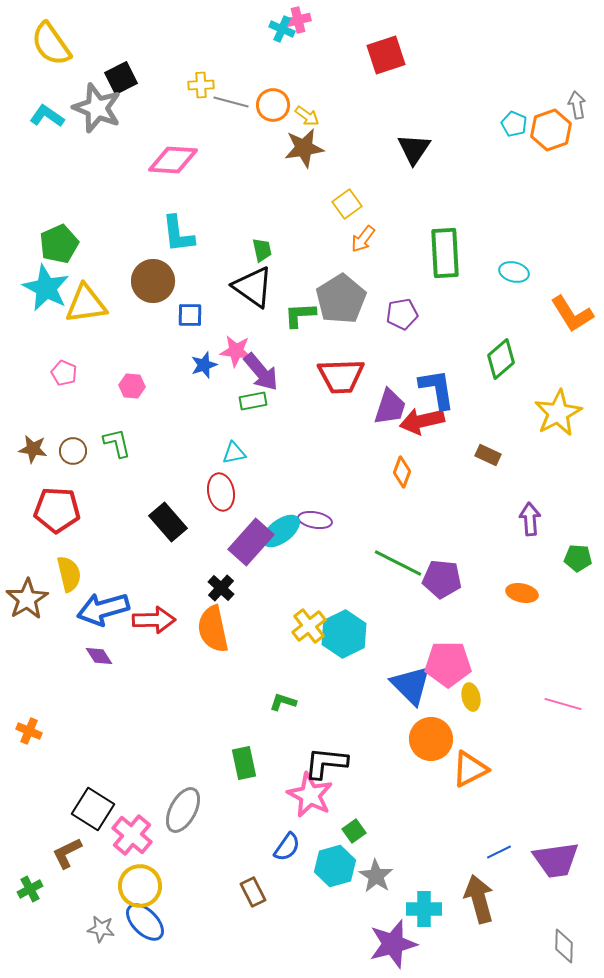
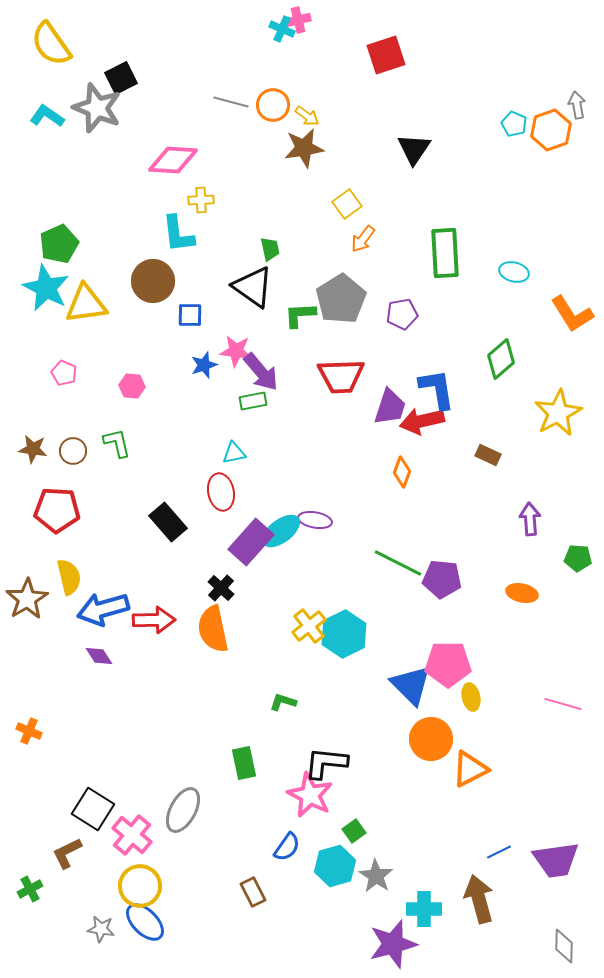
yellow cross at (201, 85): moved 115 px down
green trapezoid at (262, 250): moved 8 px right, 1 px up
yellow semicircle at (69, 574): moved 3 px down
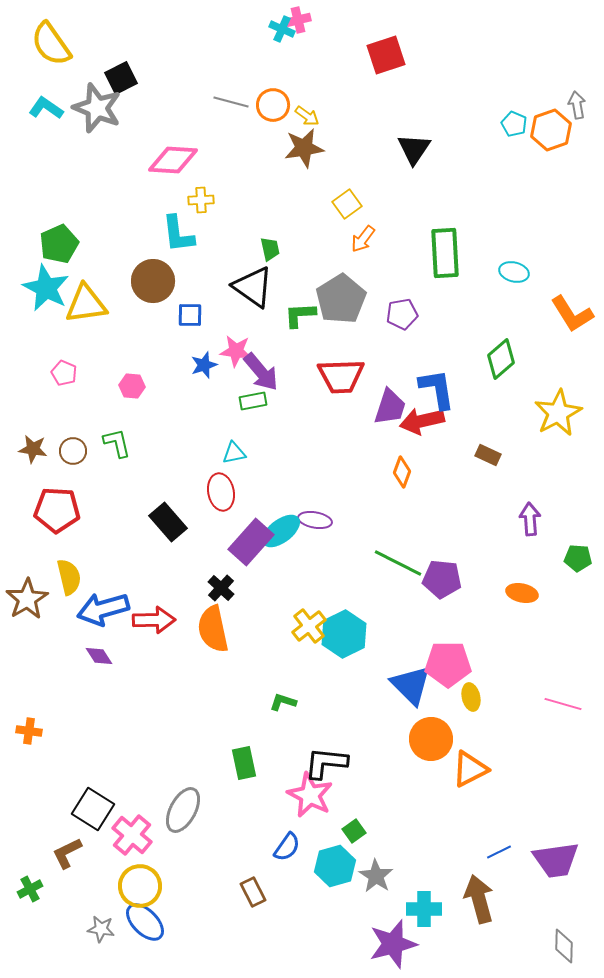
cyan L-shape at (47, 116): moved 1 px left, 8 px up
orange cross at (29, 731): rotated 15 degrees counterclockwise
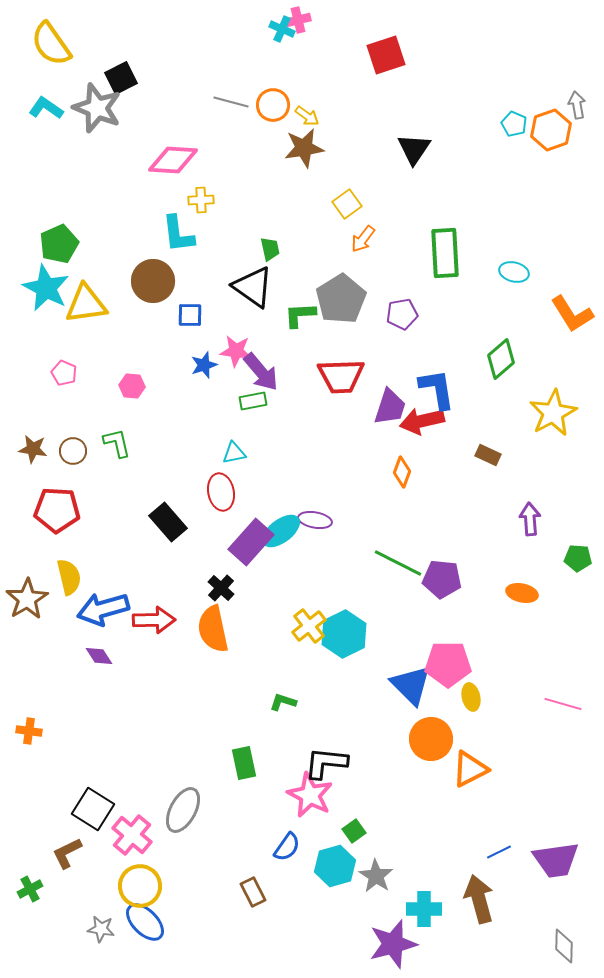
yellow star at (558, 413): moved 5 px left
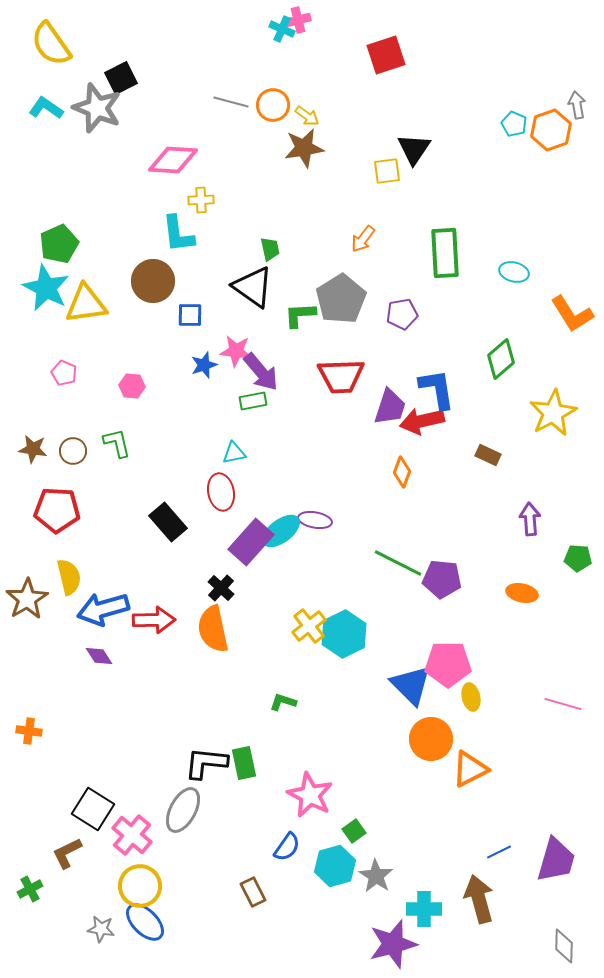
yellow square at (347, 204): moved 40 px right, 33 px up; rotated 28 degrees clockwise
black L-shape at (326, 763): moved 120 px left
purple trapezoid at (556, 860): rotated 66 degrees counterclockwise
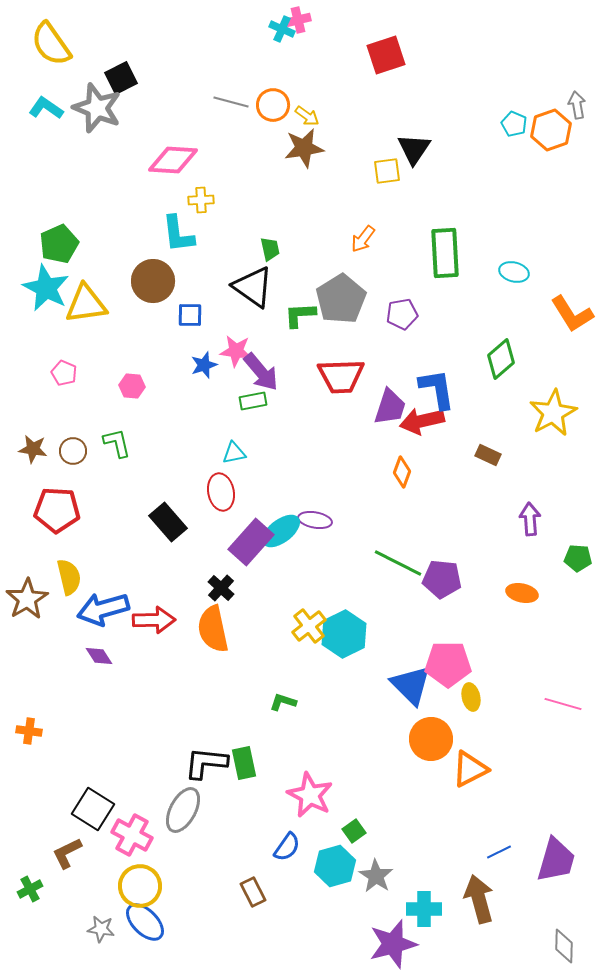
pink cross at (132, 835): rotated 12 degrees counterclockwise
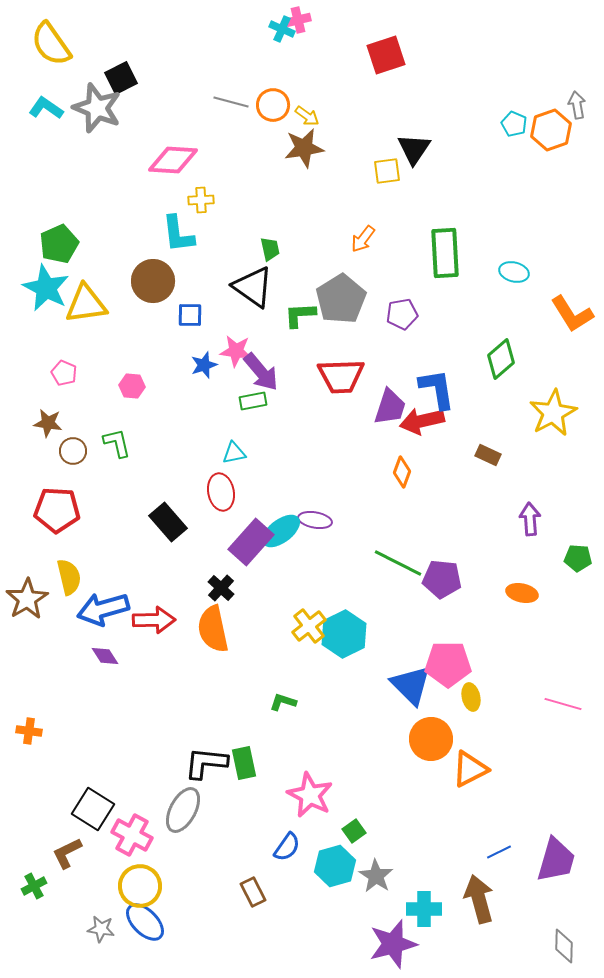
brown star at (33, 449): moved 15 px right, 26 px up
purple diamond at (99, 656): moved 6 px right
green cross at (30, 889): moved 4 px right, 3 px up
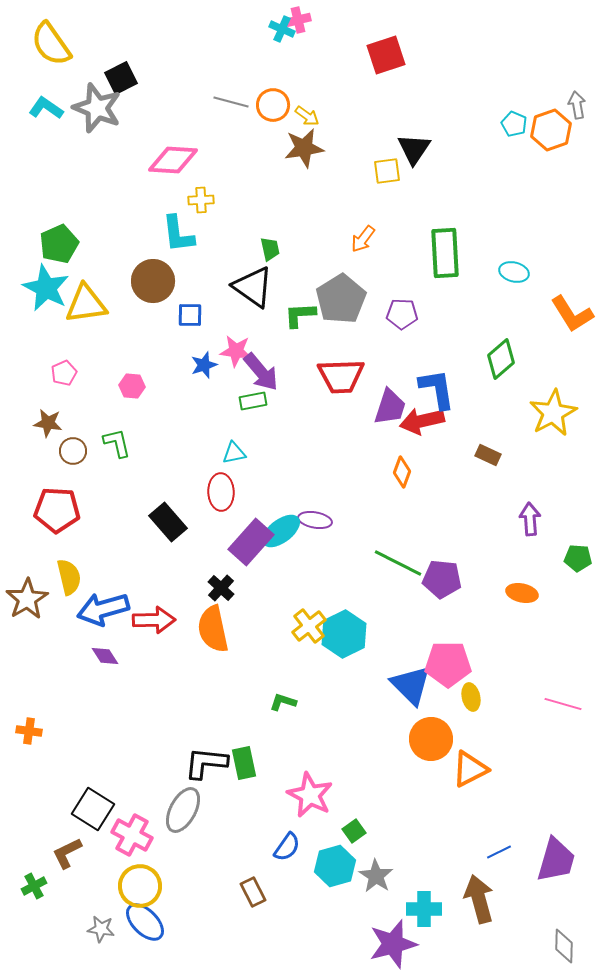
purple pentagon at (402, 314): rotated 12 degrees clockwise
pink pentagon at (64, 373): rotated 25 degrees clockwise
red ellipse at (221, 492): rotated 9 degrees clockwise
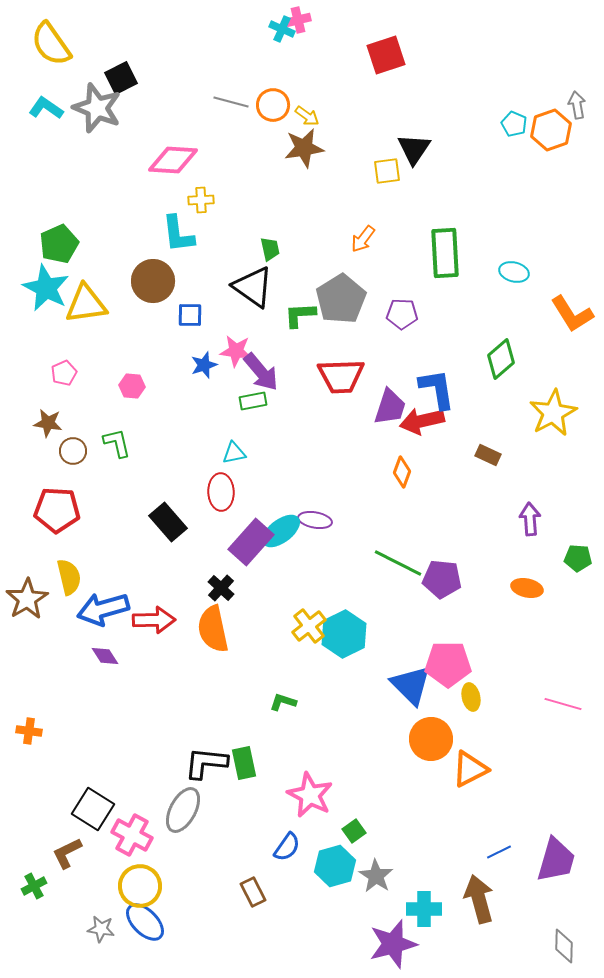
orange ellipse at (522, 593): moved 5 px right, 5 px up
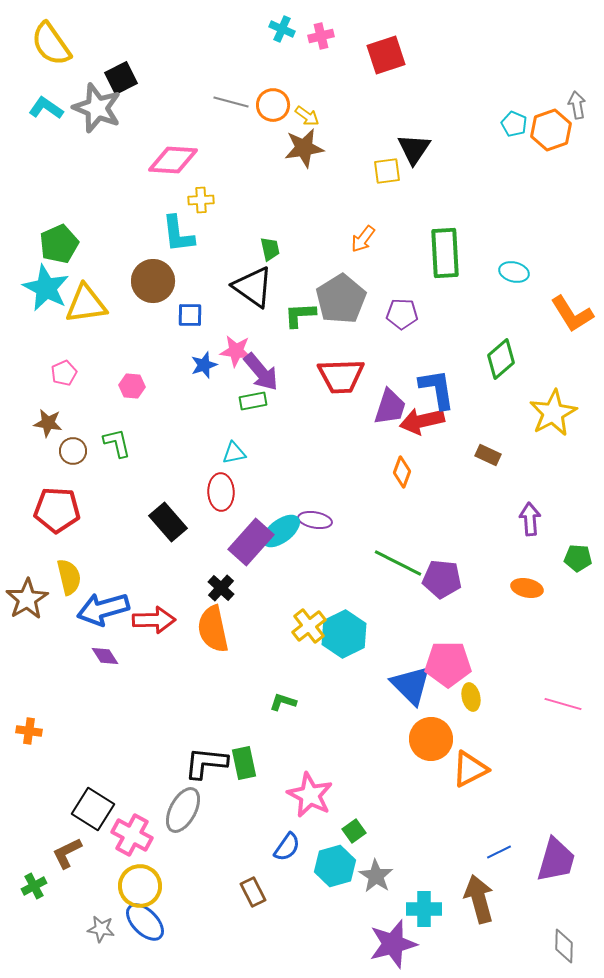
pink cross at (298, 20): moved 23 px right, 16 px down
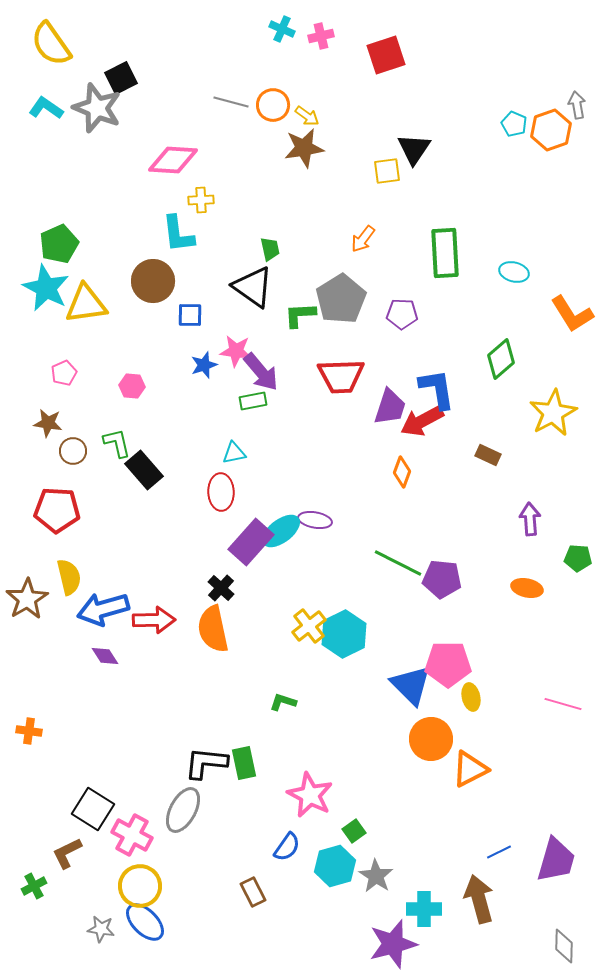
red arrow at (422, 421): rotated 15 degrees counterclockwise
black rectangle at (168, 522): moved 24 px left, 52 px up
